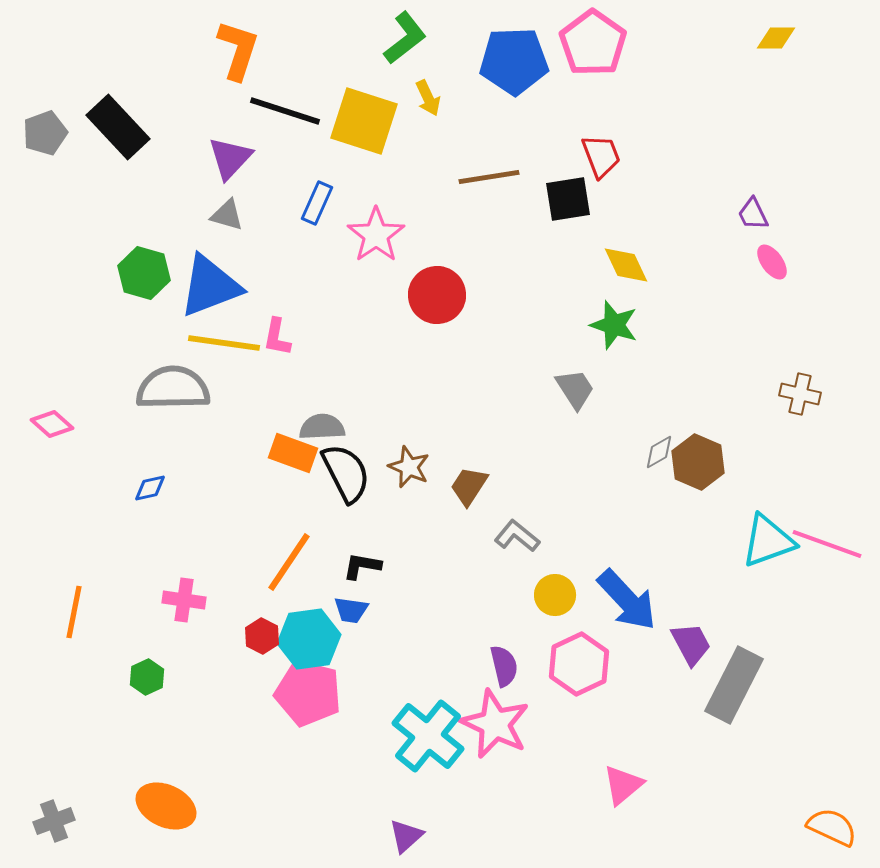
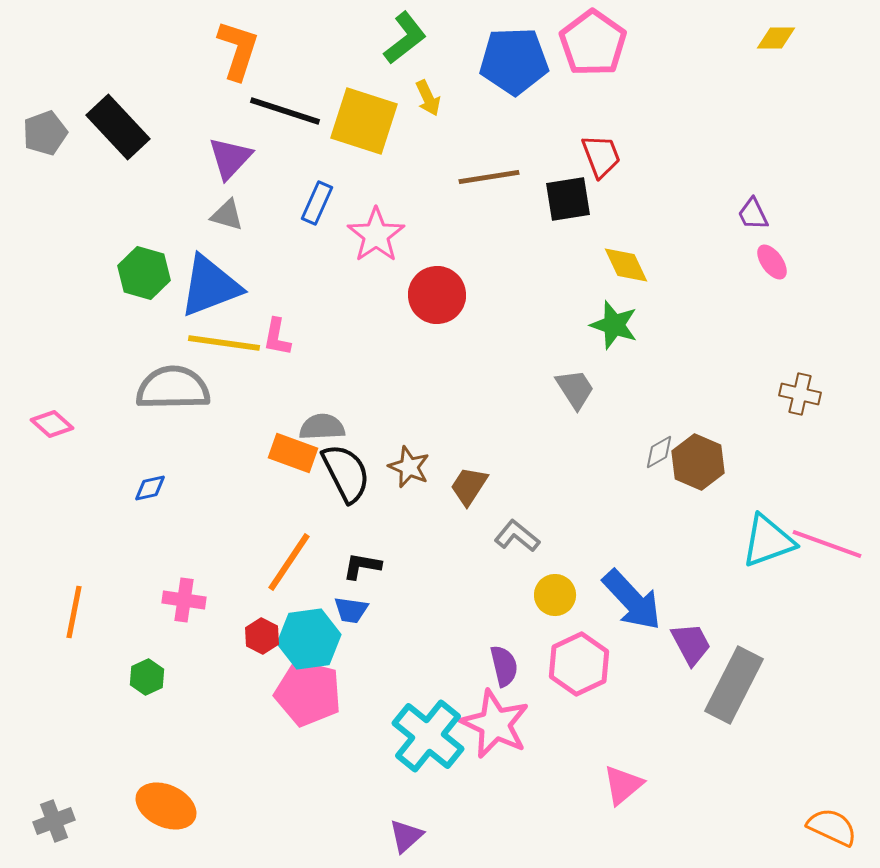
blue arrow at (627, 600): moved 5 px right
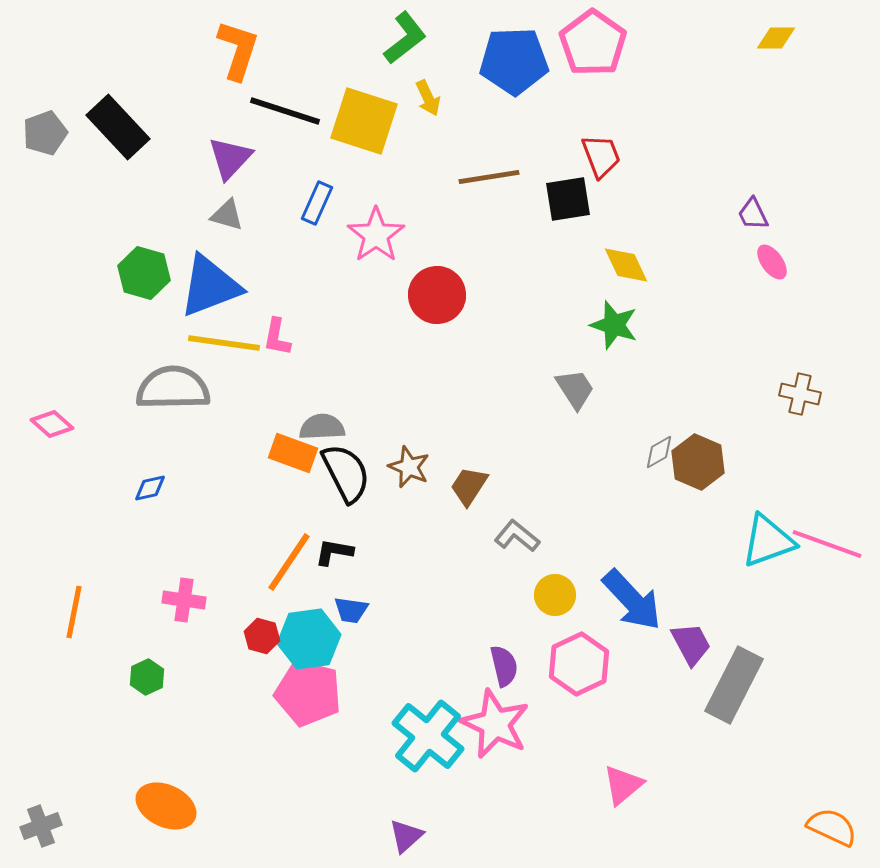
black L-shape at (362, 566): moved 28 px left, 14 px up
red hexagon at (262, 636): rotated 12 degrees counterclockwise
gray cross at (54, 821): moved 13 px left, 5 px down
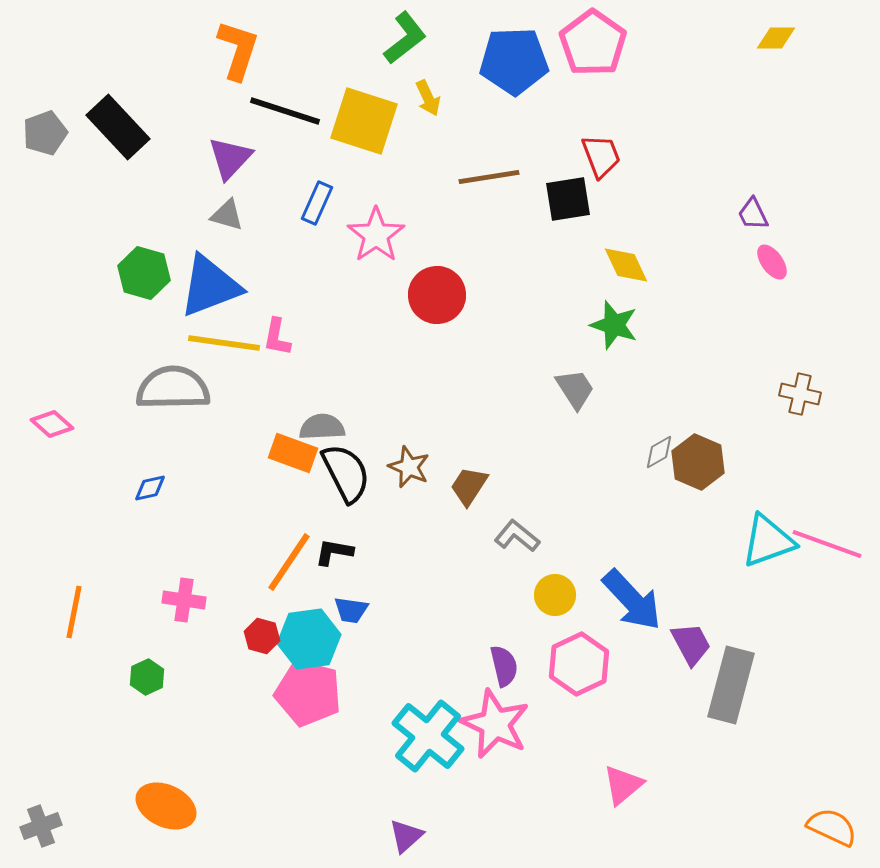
gray rectangle at (734, 685): moved 3 px left; rotated 12 degrees counterclockwise
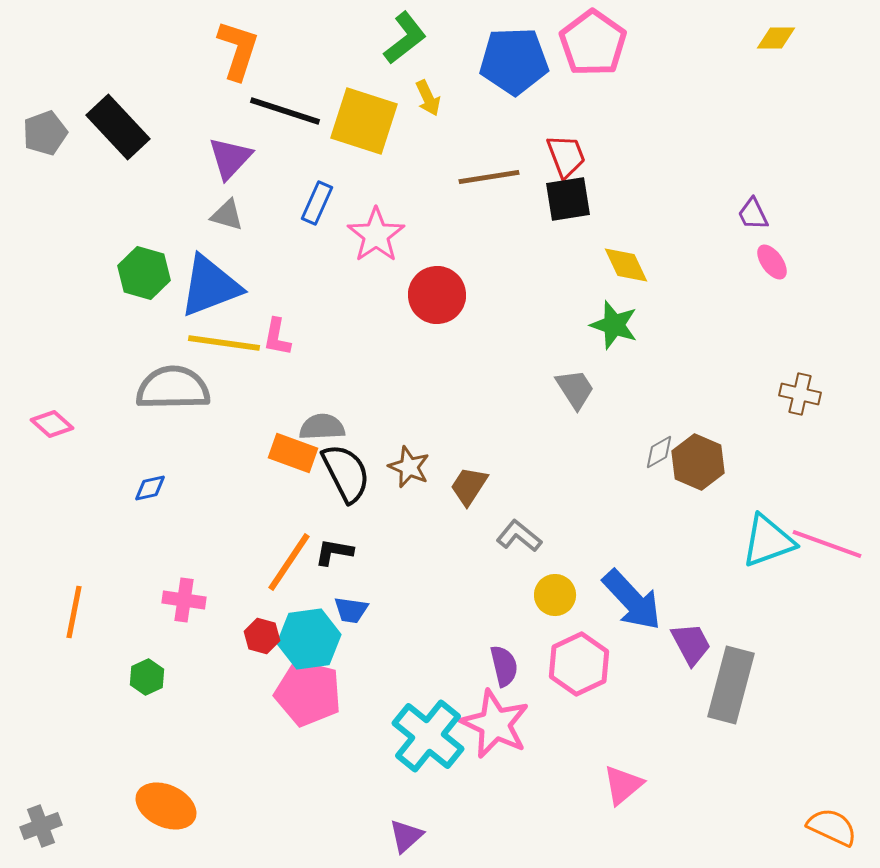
red trapezoid at (601, 156): moved 35 px left
gray L-shape at (517, 536): moved 2 px right
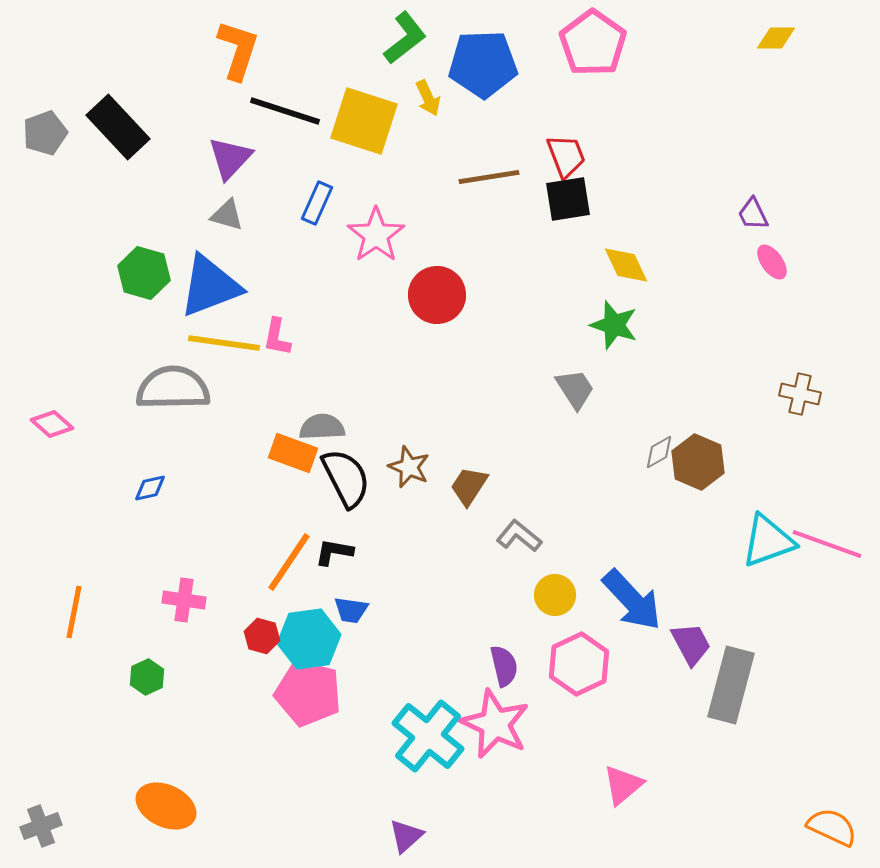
blue pentagon at (514, 61): moved 31 px left, 3 px down
black semicircle at (346, 473): moved 5 px down
